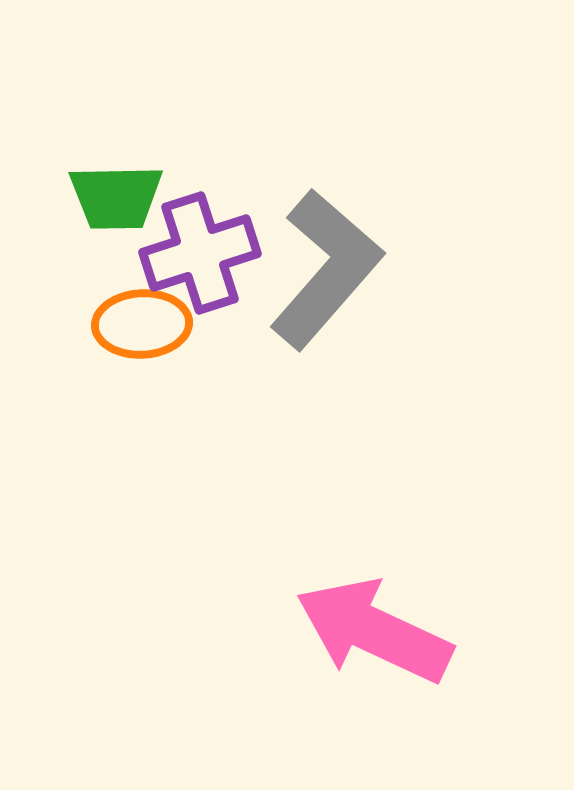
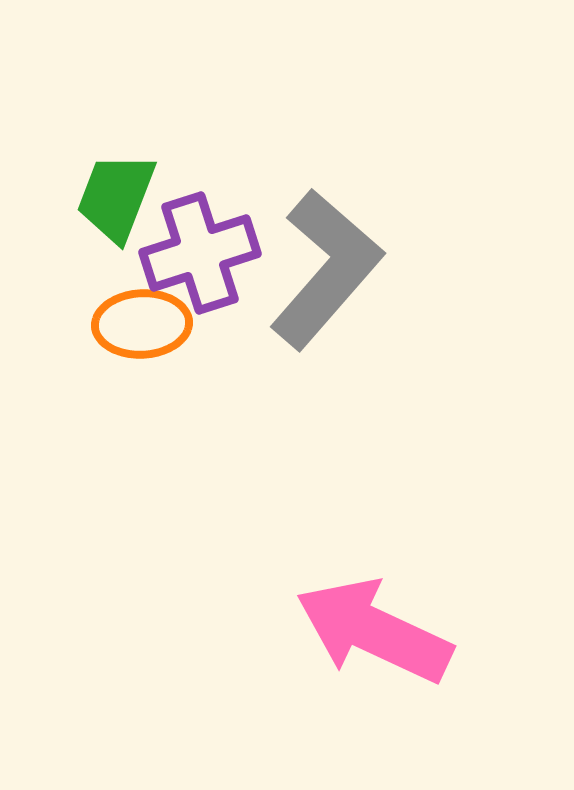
green trapezoid: rotated 112 degrees clockwise
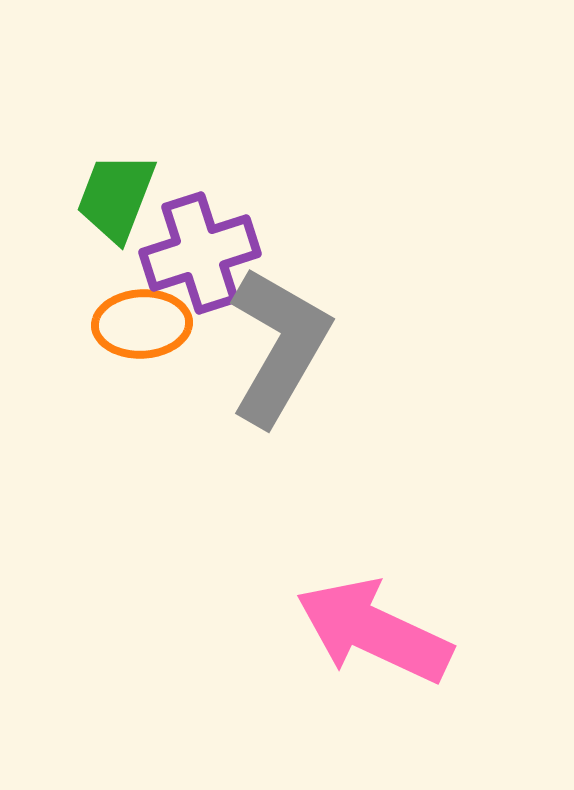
gray L-shape: moved 47 px left, 77 px down; rotated 11 degrees counterclockwise
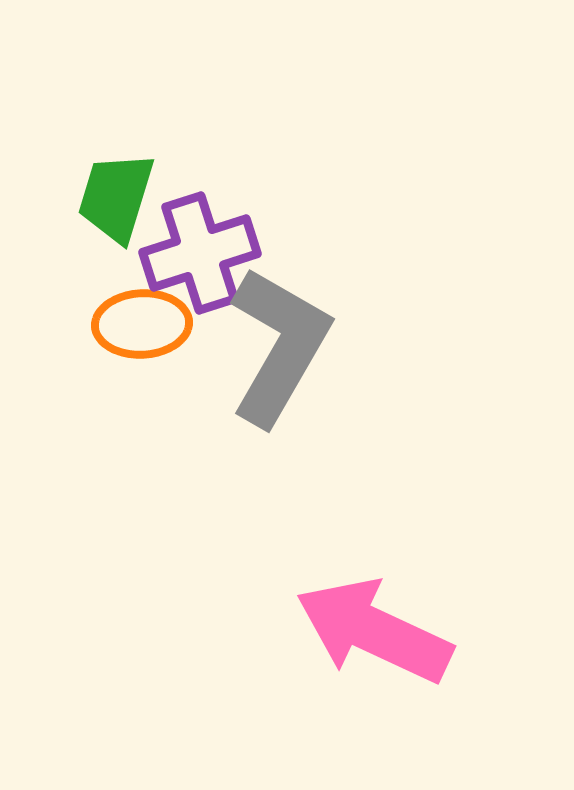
green trapezoid: rotated 4 degrees counterclockwise
